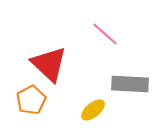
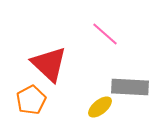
gray rectangle: moved 3 px down
yellow ellipse: moved 7 px right, 3 px up
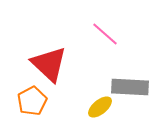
orange pentagon: moved 1 px right, 1 px down
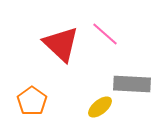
red triangle: moved 12 px right, 20 px up
gray rectangle: moved 2 px right, 3 px up
orange pentagon: rotated 8 degrees counterclockwise
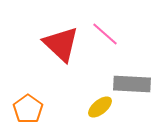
orange pentagon: moved 4 px left, 8 px down
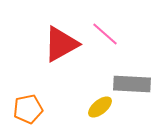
red triangle: rotated 48 degrees clockwise
orange pentagon: rotated 24 degrees clockwise
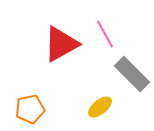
pink line: rotated 20 degrees clockwise
gray rectangle: moved 10 px up; rotated 42 degrees clockwise
orange pentagon: moved 2 px right
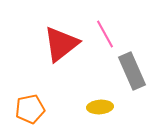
red triangle: rotated 9 degrees counterclockwise
gray rectangle: moved 3 px up; rotated 21 degrees clockwise
yellow ellipse: rotated 35 degrees clockwise
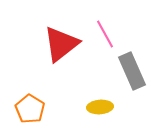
orange pentagon: rotated 28 degrees counterclockwise
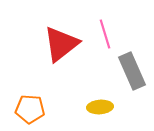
pink line: rotated 12 degrees clockwise
orange pentagon: rotated 28 degrees counterclockwise
